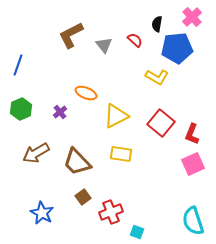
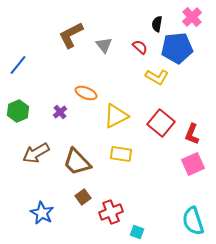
red semicircle: moved 5 px right, 7 px down
blue line: rotated 20 degrees clockwise
green hexagon: moved 3 px left, 2 px down
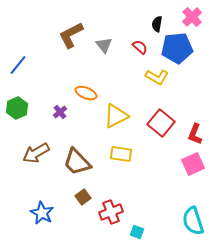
green hexagon: moved 1 px left, 3 px up
red L-shape: moved 3 px right
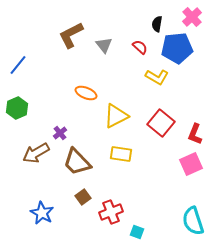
purple cross: moved 21 px down
pink square: moved 2 px left
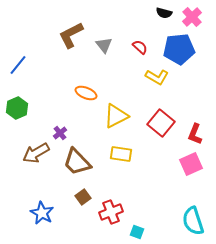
black semicircle: moved 7 px right, 11 px up; rotated 84 degrees counterclockwise
blue pentagon: moved 2 px right, 1 px down
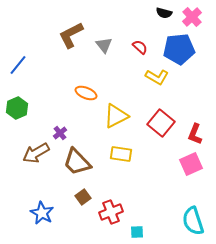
cyan square: rotated 24 degrees counterclockwise
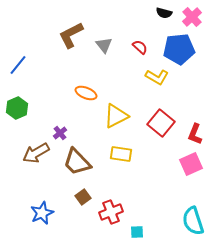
blue star: rotated 20 degrees clockwise
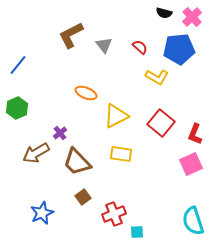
red cross: moved 3 px right, 2 px down
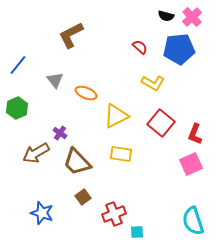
black semicircle: moved 2 px right, 3 px down
gray triangle: moved 49 px left, 35 px down
yellow L-shape: moved 4 px left, 6 px down
purple cross: rotated 16 degrees counterclockwise
blue star: rotated 30 degrees counterclockwise
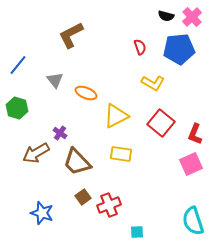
red semicircle: rotated 28 degrees clockwise
green hexagon: rotated 20 degrees counterclockwise
red cross: moved 5 px left, 9 px up
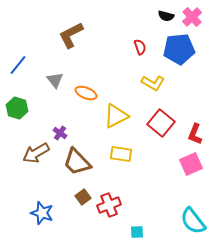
cyan semicircle: rotated 20 degrees counterclockwise
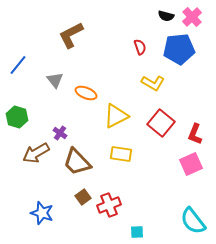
green hexagon: moved 9 px down
